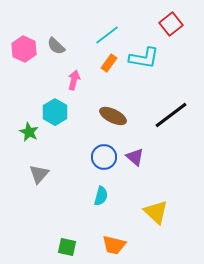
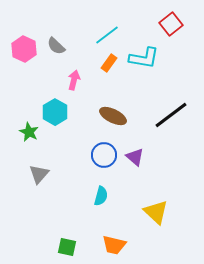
blue circle: moved 2 px up
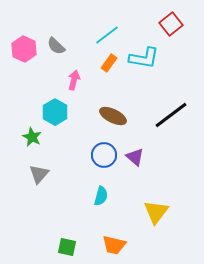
green star: moved 3 px right, 5 px down
yellow triangle: rotated 24 degrees clockwise
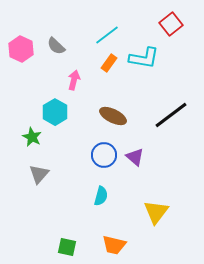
pink hexagon: moved 3 px left
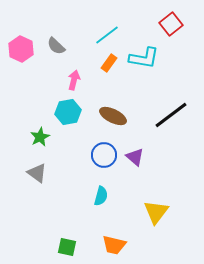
cyan hexagon: moved 13 px right; rotated 20 degrees clockwise
green star: moved 8 px right; rotated 18 degrees clockwise
gray triangle: moved 2 px left, 1 px up; rotated 35 degrees counterclockwise
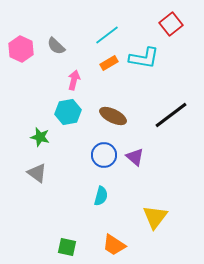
orange rectangle: rotated 24 degrees clockwise
green star: rotated 30 degrees counterclockwise
yellow triangle: moved 1 px left, 5 px down
orange trapezoid: rotated 20 degrees clockwise
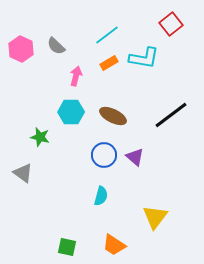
pink arrow: moved 2 px right, 4 px up
cyan hexagon: moved 3 px right; rotated 10 degrees clockwise
gray triangle: moved 14 px left
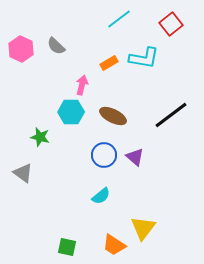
cyan line: moved 12 px right, 16 px up
pink arrow: moved 6 px right, 9 px down
cyan semicircle: rotated 36 degrees clockwise
yellow triangle: moved 12 px left, 11 px down
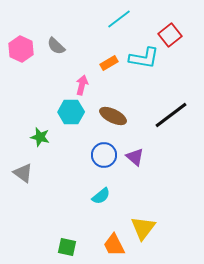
red square: moved 1 px left, 11 px down
orange trapezoid: rotated 30 degrees clockwise
